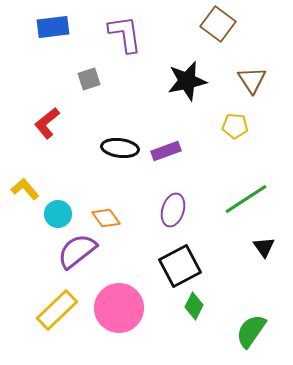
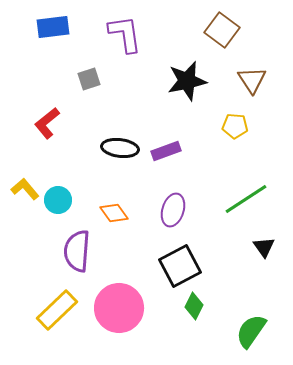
brown square: moved 4 px right, 6 px down
cyan circle: moved 14 px up
orange diamond: moved 8 px right, 5 px up
purple semicircle: rotated 48 degrees counterclockwise
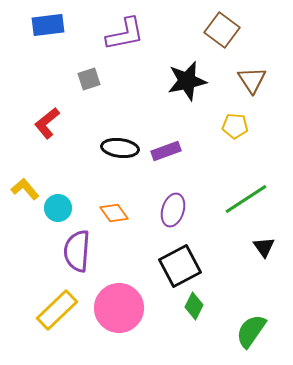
blue rectangle: moved 5 px left, 2 px up
purple L-shape: rotated 87 degrees clockwise
cyan circle: moved 8 px down
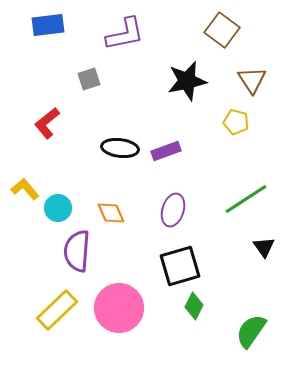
yellow pentagon: moved 1 px right, 4 px up; rotated 10 degrees clockwise
orange diamond: moved 3 px left; rotated 12 degrees clockwise
black square: rotated 12 degrees clockwise
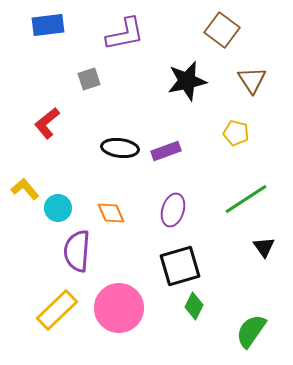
yellow pentagon: moved 11 px down
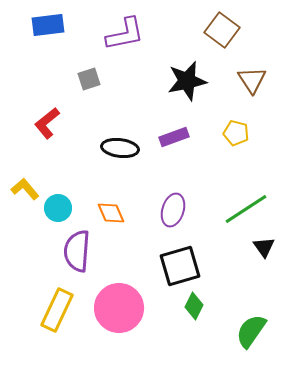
purple rectangle: moved 8 px right, 14 px up
green line: moved 10 px down
yellow rectangle: rotated 21 degrees counterclockwise
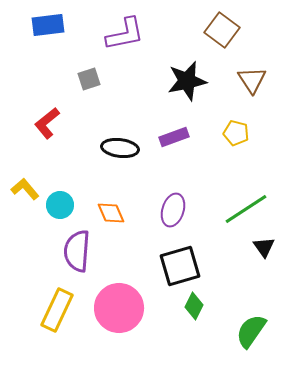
cyan circle: moved 2 px right, 3 px up
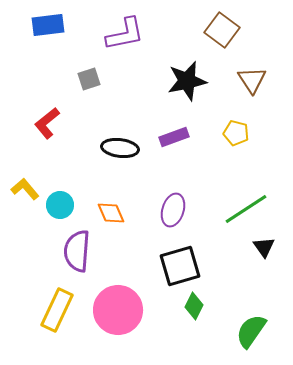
pink circle: moved 1 px left, 2 px down
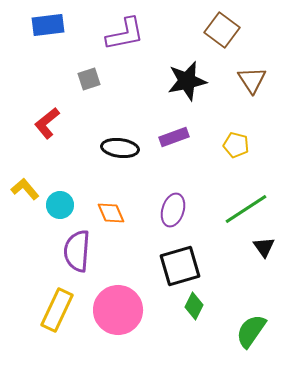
yellow pentagon: moved 12 px down
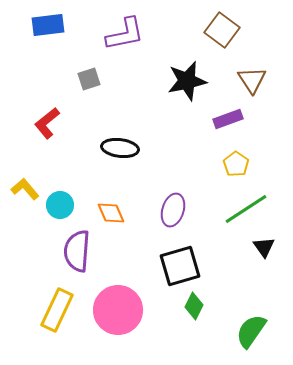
purple rectangle: moved 54 px right, 18 px up
yellow pentagon: moved 19 px down; rotated 20 degrees clockwise
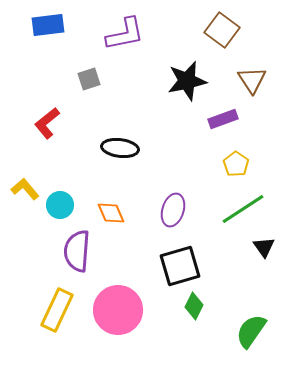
purple rectangle: moved 5 px left
green line: moved 3 px left
